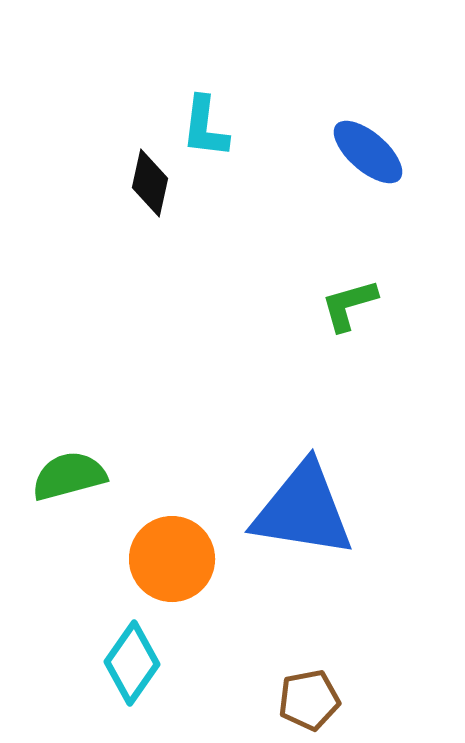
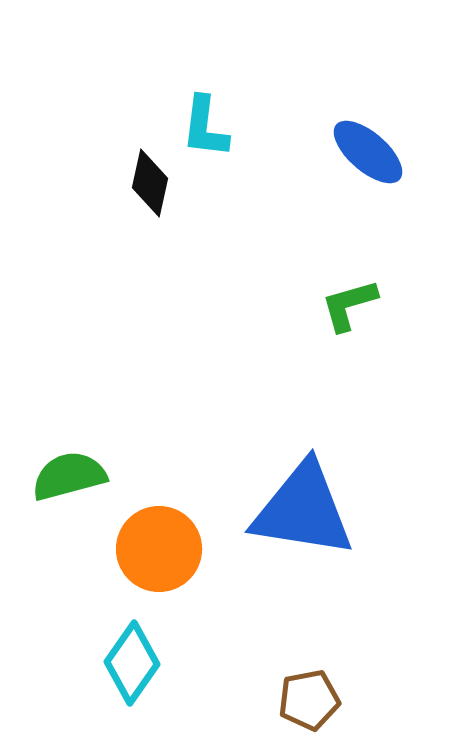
orange circle: moved 13 px left, 10 px up
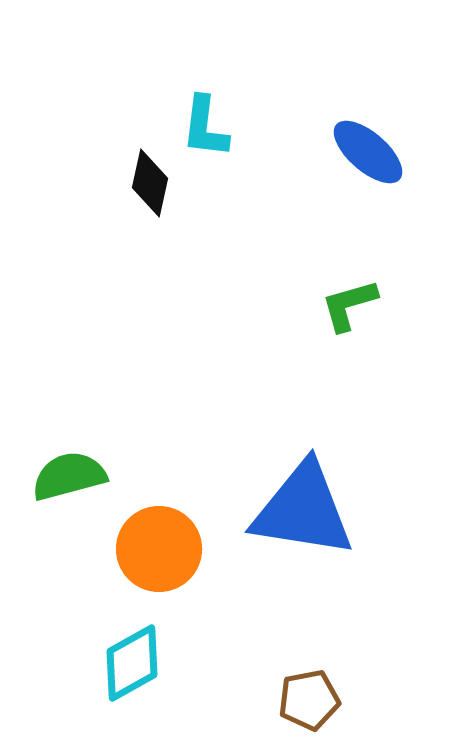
cyan diamond: rotated 26 degrees clockwise
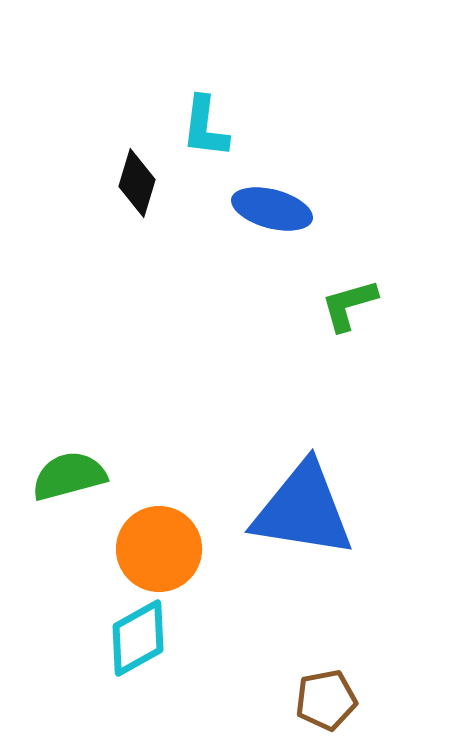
blue ellipse: moved 96 px left, 57 px down; rotated 26 degrees counterclockwise
black diamond: moved 13 px left; rotated 4 degrees clockwise
cyan diamond: moved 6 px right, 25 px up
brown pentagon: moved 17 px right
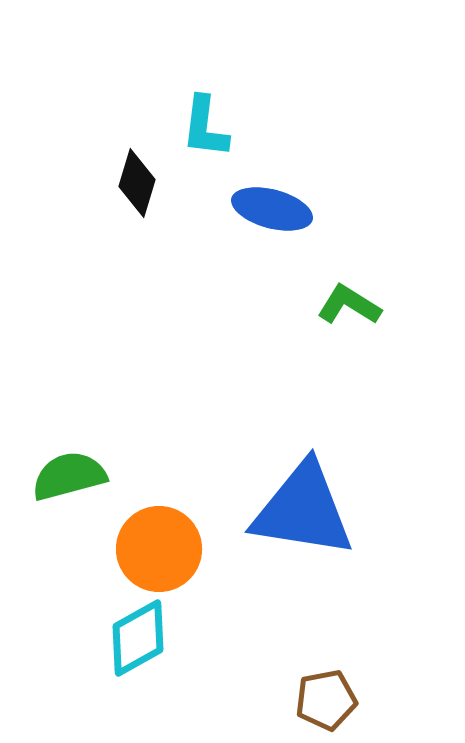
green L-shape: rotated 48 degrees clockwise
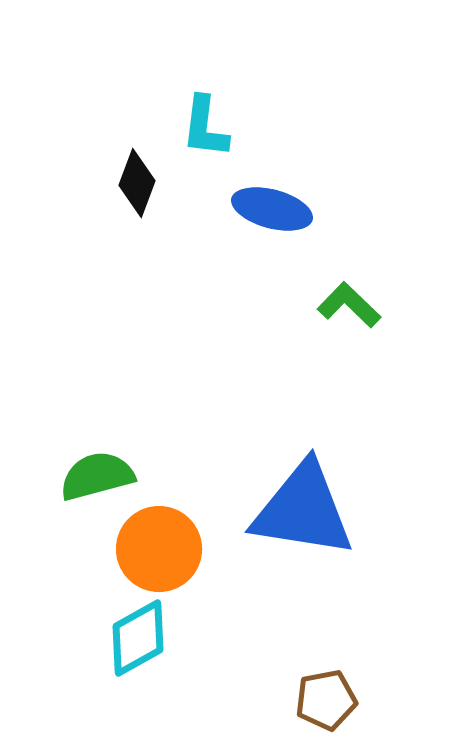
black diamond: rotated 4 degrees clockwise
green L-shape: rotated 12 degrees clockwise
green semicircle: moved 28 px right
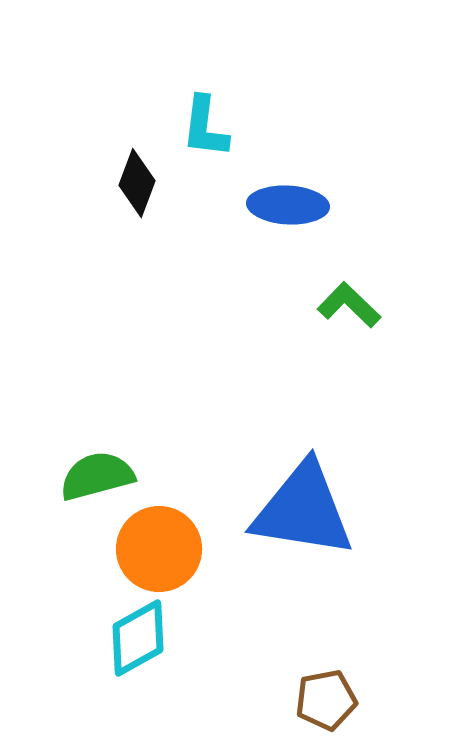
blue ellipse: moved 16 px right, 4 px up; rotated 12 degrees counterclockwise
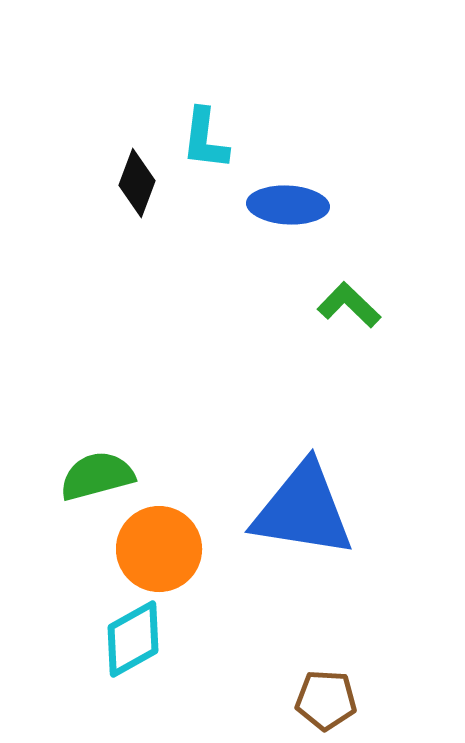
cyan L-shape: moved 12 px down
cyan diamond: moved 5 px left, 1 px down
brown pentagon: rotated 14 degrees clockwise
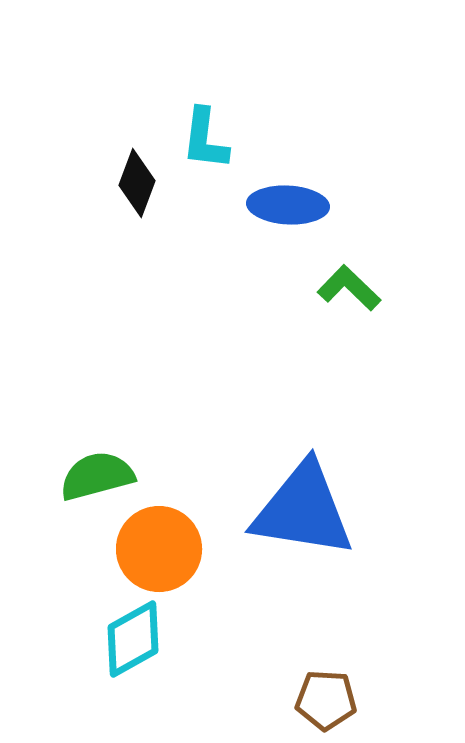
green L-shape: moved 17 px up
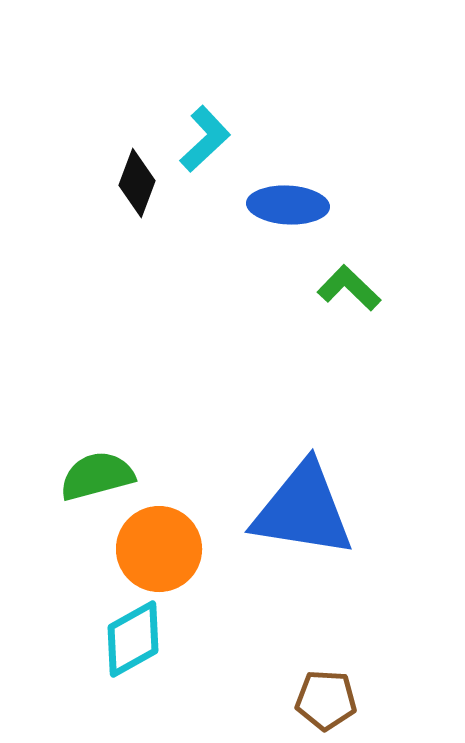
cyan L-shape: rotated 140 degrees counterclockwise
